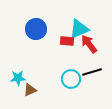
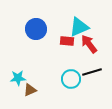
cyan triangle: moved 2 px up
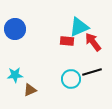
blue circle: moved 21 px left
red arrow: moved 4 px right, 2 px up
cyan star: moved 3 px left, 3 px up
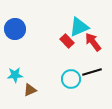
red rectangle: rotated 40 degrees clockwise
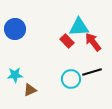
cyan triangle: rotated 20 degrees clockwise
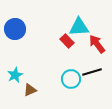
red arrow: moved 4 px right, 2 px down
cyan star: rotated 21 degrees counterclockwise
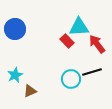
brown triangle: moved 1 px down
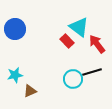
cyan triangle: rotated 40 degrees clockwise
cyan star: rotated 14 degrees clockwise
cyan circle: moved 2 px right
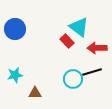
red arrow: moved 4 px down; rotated 54 degrees counterclockwise
brown triangle: moved 5 px right, 2 px down; rotated 24 degrees clockwise
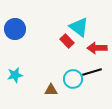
brown triangle: moved 16 px right, 3 px up
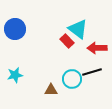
cyan triangle: moved 1 px left, 2 px down
cyan circle: moved 1 px left
